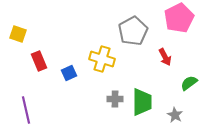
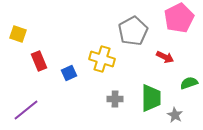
red arrow: rotated 36 degrees counterclockwise
green semicircle: rotated 18 degrees clockwise
green trapezoid: moved 9 px right, 4 px up
purple line: rotated 64 degrees clockwise
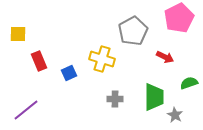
yellow square: rotated 18 degrees counterclockwise
green trapezoid: moved 3 px right, 1 px up
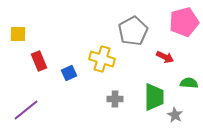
pink pentagon: moved 5 px right, 4 px down; rotated 12 degrees clockwise
green semicircle: rotated 24 degrees clockwise
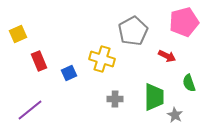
yellow square: rotated 24 degrees counterclockwise
red arrow: moved 2 px right, 1 px up
green semicircle: rotated 114 degrees counterclockwise
purple line: moved 4 px right
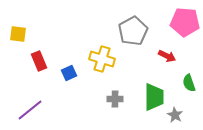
pink pentagon: moved 1 px right; rotated 20 degrees clockwise
yellow square: rotated 30 degrees clockwise
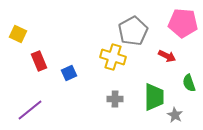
pink pentagon: moved 2 px left, 1 px down
yellow square: rotated 18 degrees clockwise
yellow cross: moved 11 px right, 2 px up
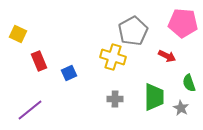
gray star: moved 6 px right, 7 px up
